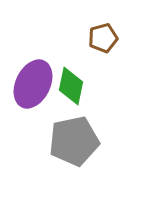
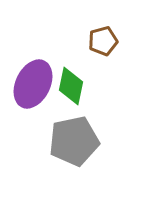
brown pentagon: moved 3 px down
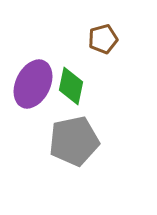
brown pentagon: moved 2 px up
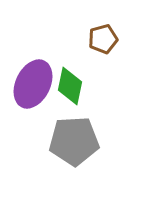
green diamond: moved 1 px left
gray pentagon: rotated 9 degrees clockwise
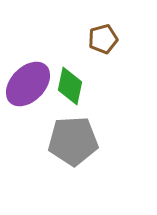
purple ellipse: moved 5 px left; rotated 18 degrees clockwise
gray pentagon: moved 1 px left
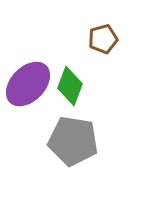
green diamond: rotated 9 degrees clockwise
gray pentagon: rotated 12 degrees clockwise
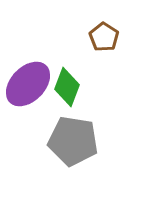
brown pentagon: moved 1 px right, 2 px up; rotated 24 degrees counterclockwise
green diamond: moved 3 px left, 1 px down
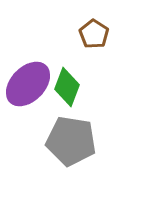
brown pentagon: moved 10 px left, 3 px up
gray pentagon: moved 2 px left
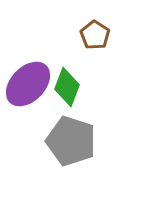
brown pentagon: moved 1 px right, 1 px down
gray pentagon: rotated 9 degrees clockwise
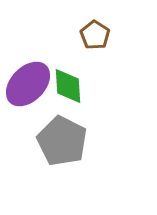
green diamond: moved 1 px right, 1 px up; rotated 24 degrees counterclockwise
gray pentagon: moved 9 px left; rotated 9 degrees clockwise
